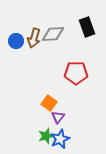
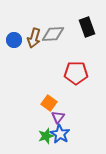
blue circle: moved 2 px left, 1 px up
blue star: moved 5 px up; rotated 18 degrees counterclockwise
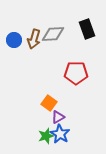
black rectangle: moved 2 px down
brown arrow: moved 1 px down
purple triangle: rotated 24 degrees clockwise
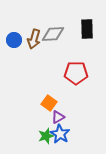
black rectangle: rotated 18 degrees clockwise
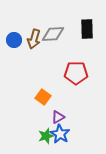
orange square: moved 6 px left, 6 px up
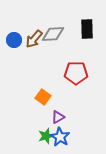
brown arrow: rotated 24 degrees clockwise
blue star: moved 3 px down
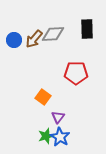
purple triangle: rotated 24 degrees counterclockwise
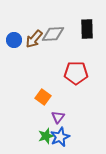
blue star: rotated 18 degrees clockwise
